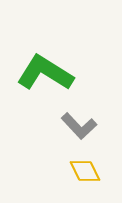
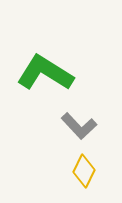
yellow diamond: moved 1 px left; rotated 52 degrees clockwise
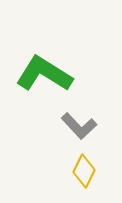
green L-shape: moved 1 px left, 1 px down
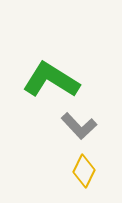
green L-shape: moved 7 px right, 6 px down
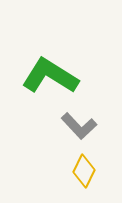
green L-shape: moved 1 px left, 4 px up
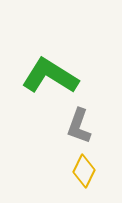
gray L-shape: rotated 63 degrees clockwise
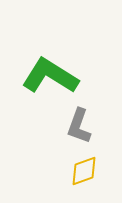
yellow diamond: rotated 44 degrees clockwise
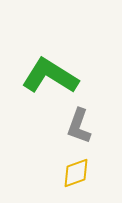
yellow diamond: moved 8 px left, 2 px down
